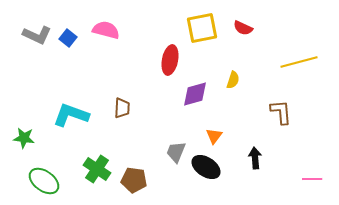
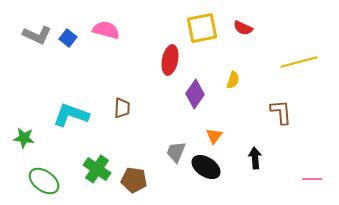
purple diamond: rotated 40 degrees counterclockwise
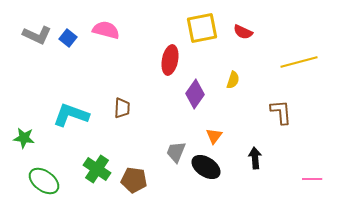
red semicircle: moved 4 px down
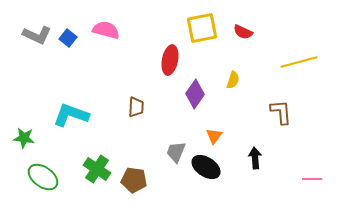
brown trapezoid: moved 14 px right, 1 px up
green ellipse: moved 1 px left, 4 px up
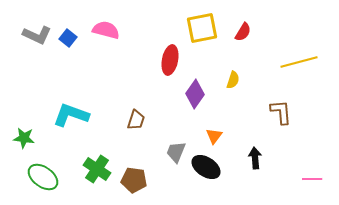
red semicircle: rotated 84 degrees counterclockwise
brown trapezoid: moved 13 px down; rotated 15 degrees clockwise
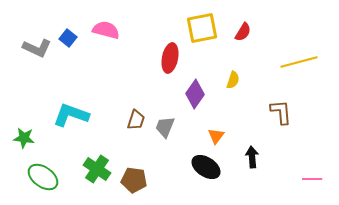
gray L-shape: moved 13 px down
red ellipse: moved 2 px up
orange triangle: moved 2 px right
gray trapezoid: moved 11 px left, 25 px up
black arrow: moved 3 px left, 1 px up
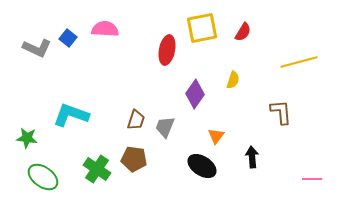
pink semicircle: moved 1 px left, 1 px up; rotated 12 degrees counterclockwise
red ellipse: moved 3 px left, 8 px up
green star: moved 3 px right
black ellipse: moved 4 px left, 1 px up
brown pentagon: moved 21 px up
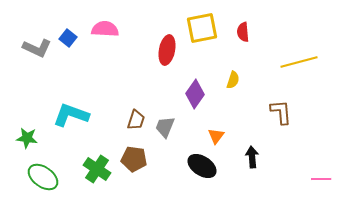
red semicircle: rotated 144 degrees clockwise
pink line: moved 9 px right
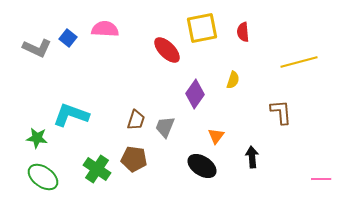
red ellipse: rotated 56 degrees counterclockwise
green star: moved 10 px right
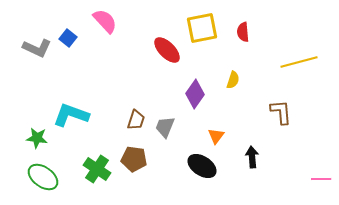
pink semicircle: moved 8 px up; rotated 44 degrees clockwise
